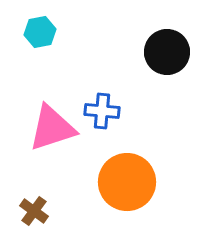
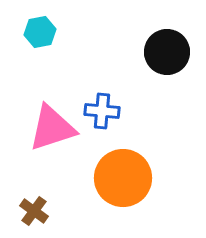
orange circle: moved 4 px left, 4 px up
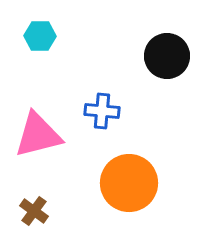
cyan hexagon: moved 4 px down; rotated 12 degrees clockwise
black circle: moved 4 px down
pink triangle: moved 14 px left, 7 px down; rotated 4 degrees clockwise
orange circle: moved 6 px right, 5 px down
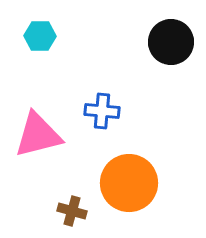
black circle: moved 4 px right, 14 px up
brown cross: moved 38 px right; rotated 20 degrees counterclockwise
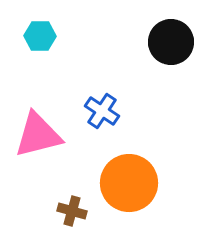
blue cross: rotated 28 degrees clockwise
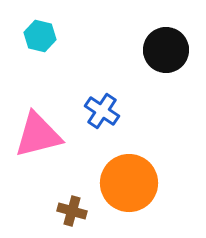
cyan hexagon: rotated 12 degrees clockwise
black circle: moved 5 px left, 8 px down
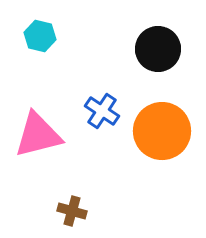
black circle: moved 8 px left, 1 px up
orange circle: moved 33 px right, 52 px up
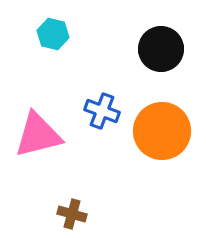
cyan hexagon: moved 13 px right, 2 px up
black circle: moved 3 px right
blue cross: rotated 12 degrees counterclockwise
brown cross: moved 3 px down
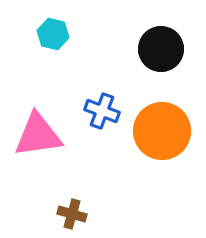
pink triangle: rotated 6 degrees clockwise
